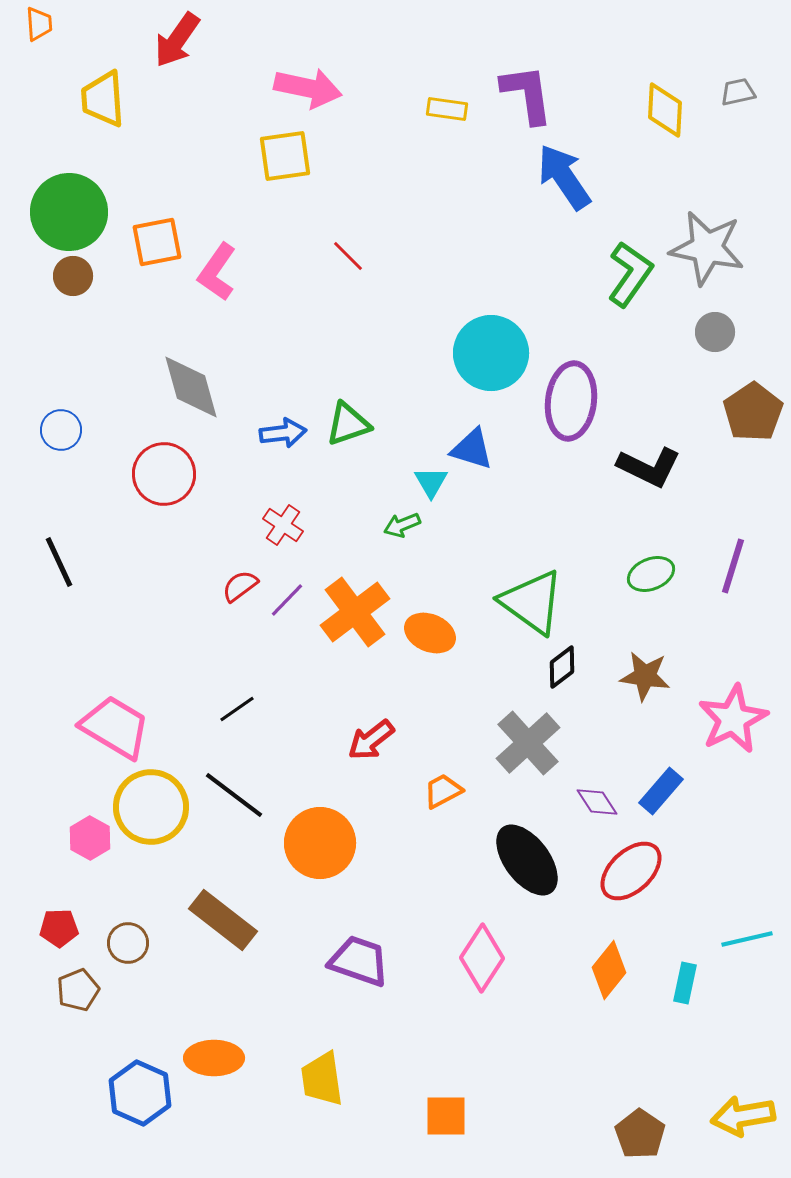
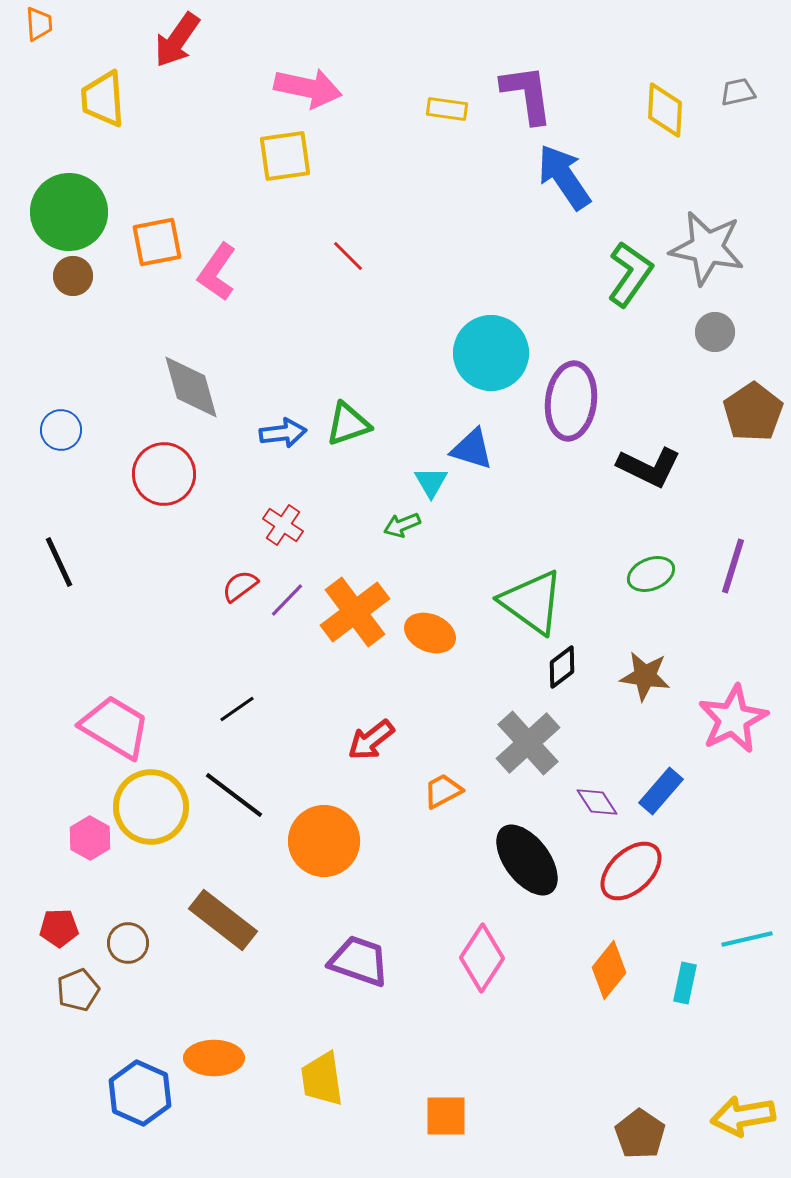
orange circle at (320, 843): moved 4 px right, 2 px up
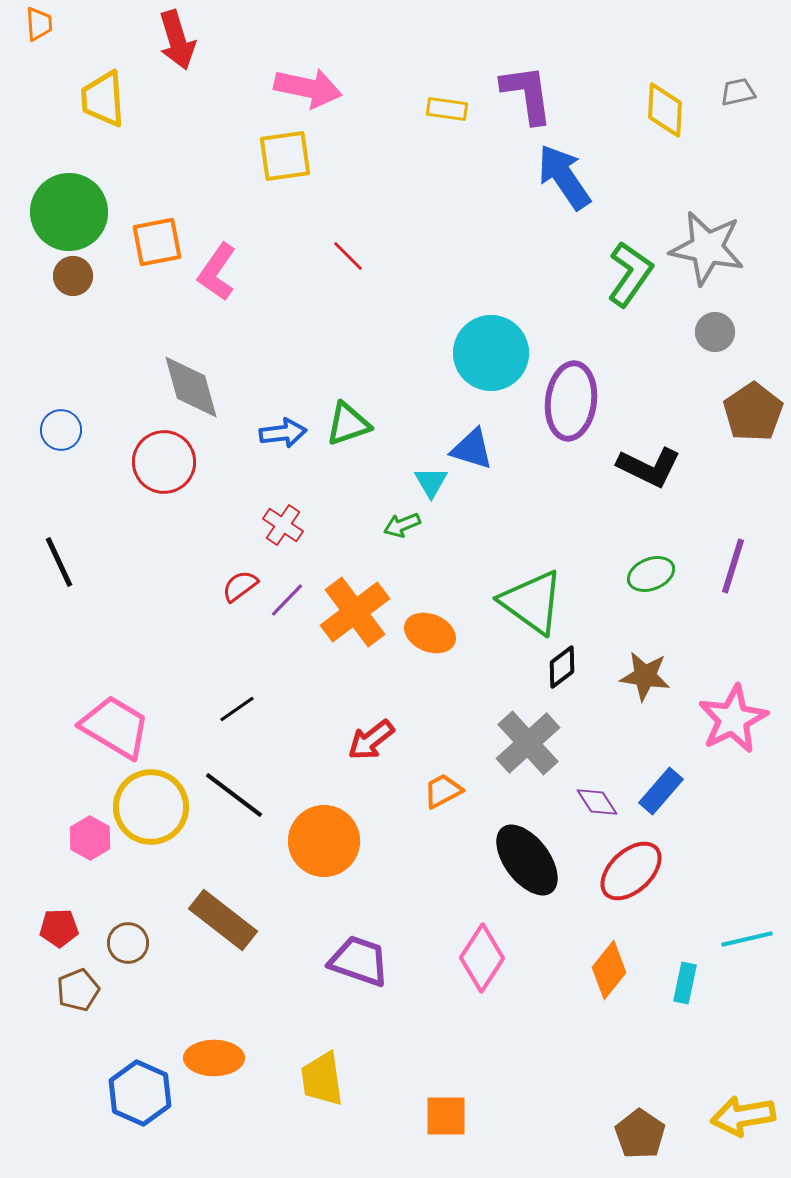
red arrow at (177, 40): rotated 52 degrees counterclockwise
red circle at (164, 474): moved 12 px up
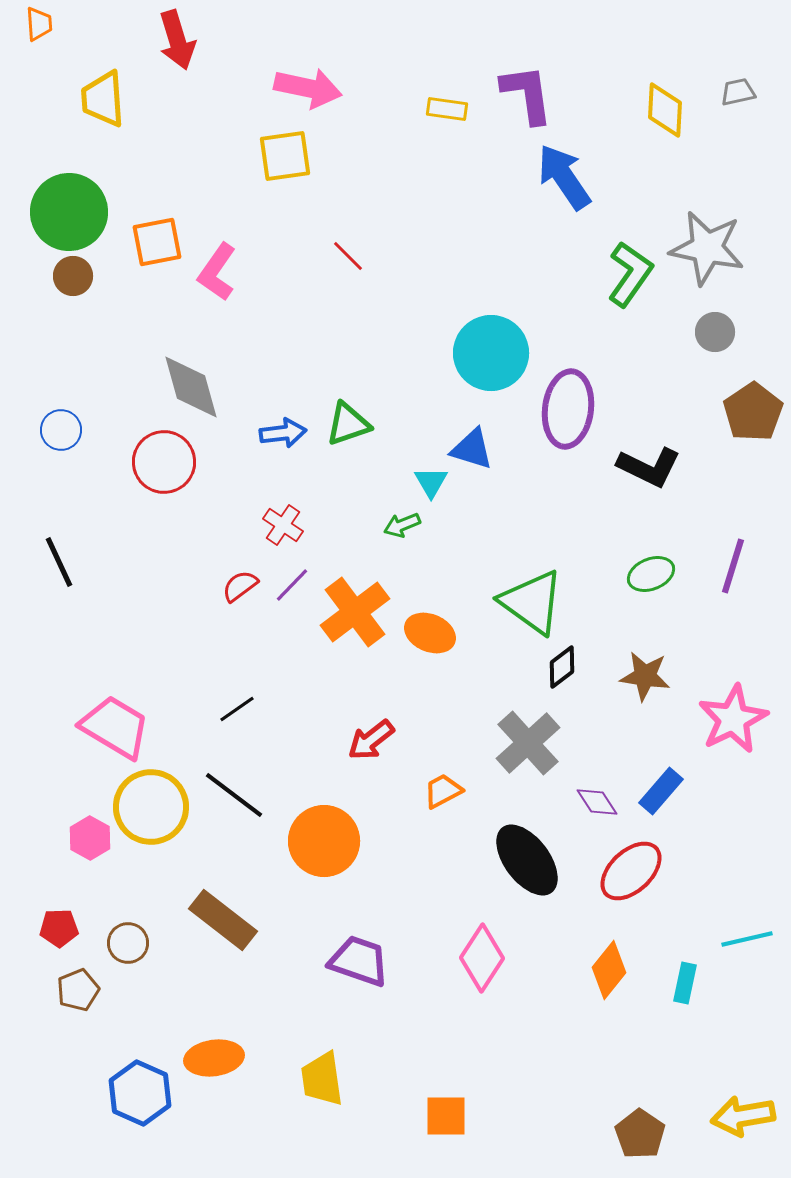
purple ellipse at (571, 401): moved 3 px left, 8 px down
purple line at (287, 600): moved 5 px right, 15 px up
orange ellipse at (214, 1058): rotated 8 degrees counterclockwise
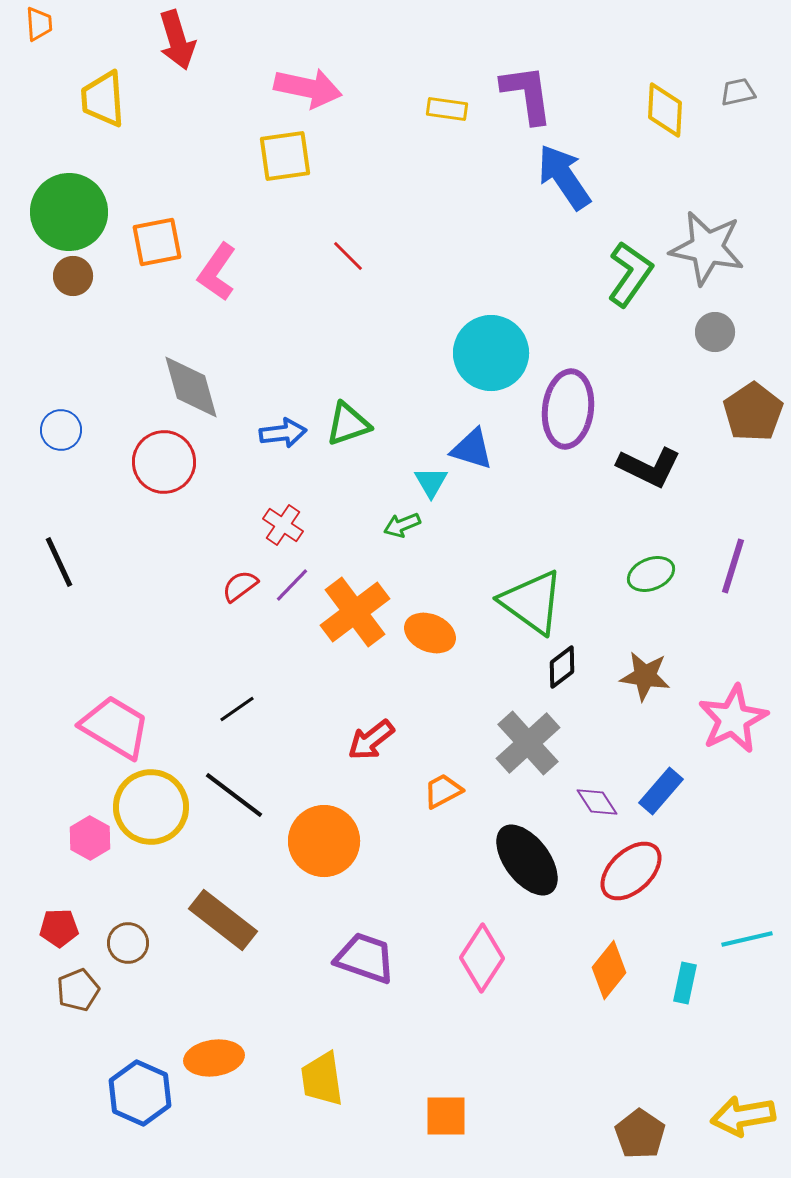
purple trapezoid at (359, 961): moved 6 px right, 3 px up
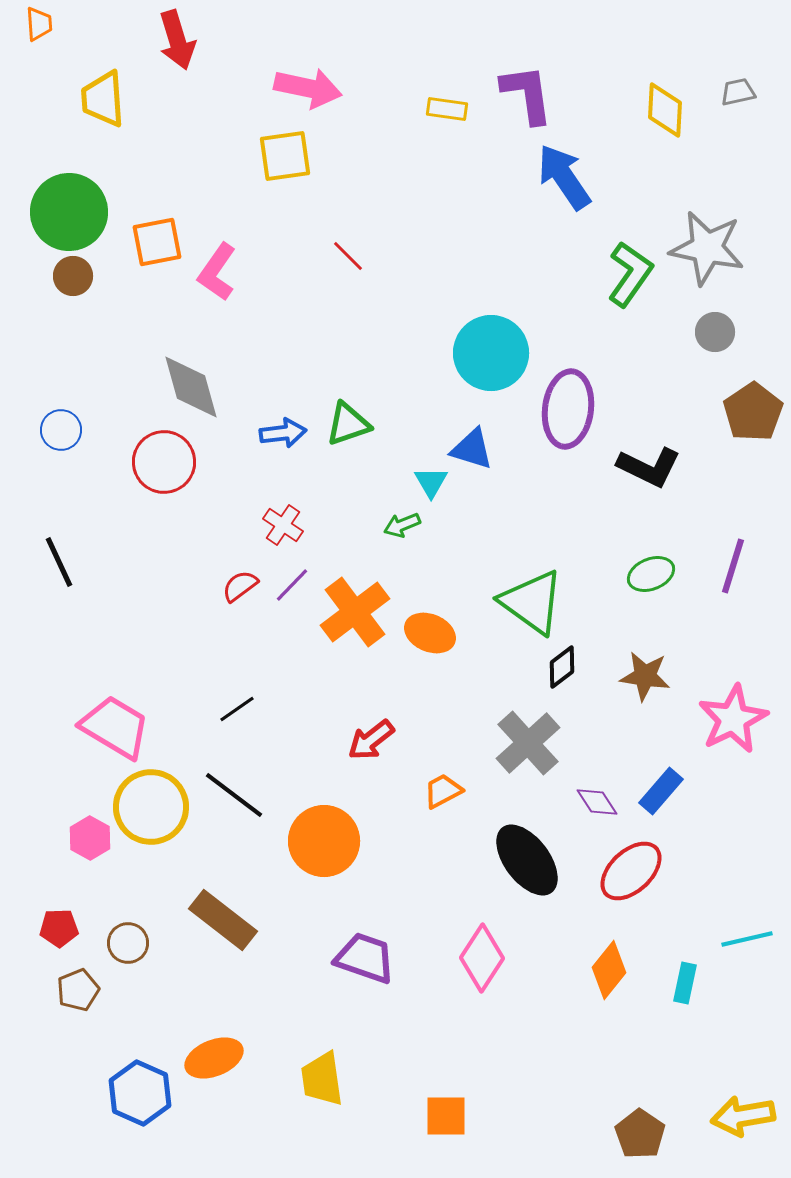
orange ellipse at (214, 1058): rotated 14 degrees counterclockwise
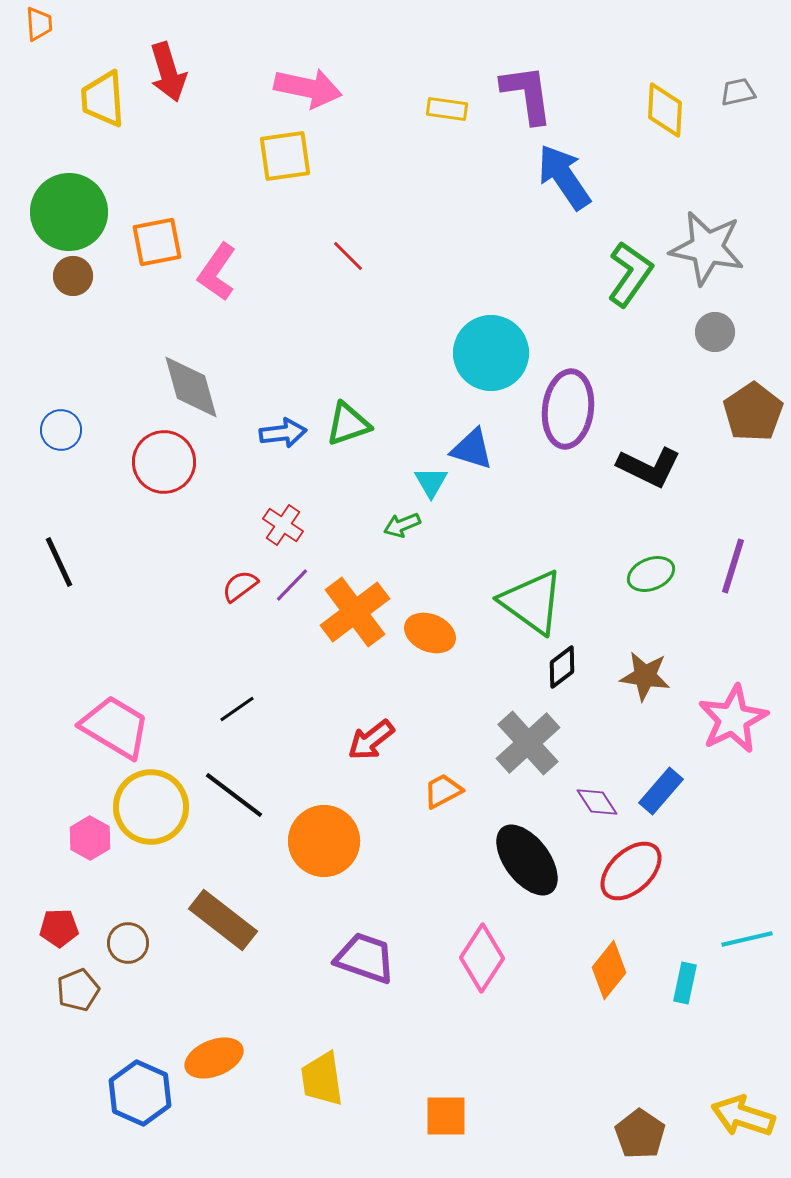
red arrow at (177, 40): moved 9 px left, 32 px down
yellow arrow at (743, 1116): rotated 28 degrees clockwise
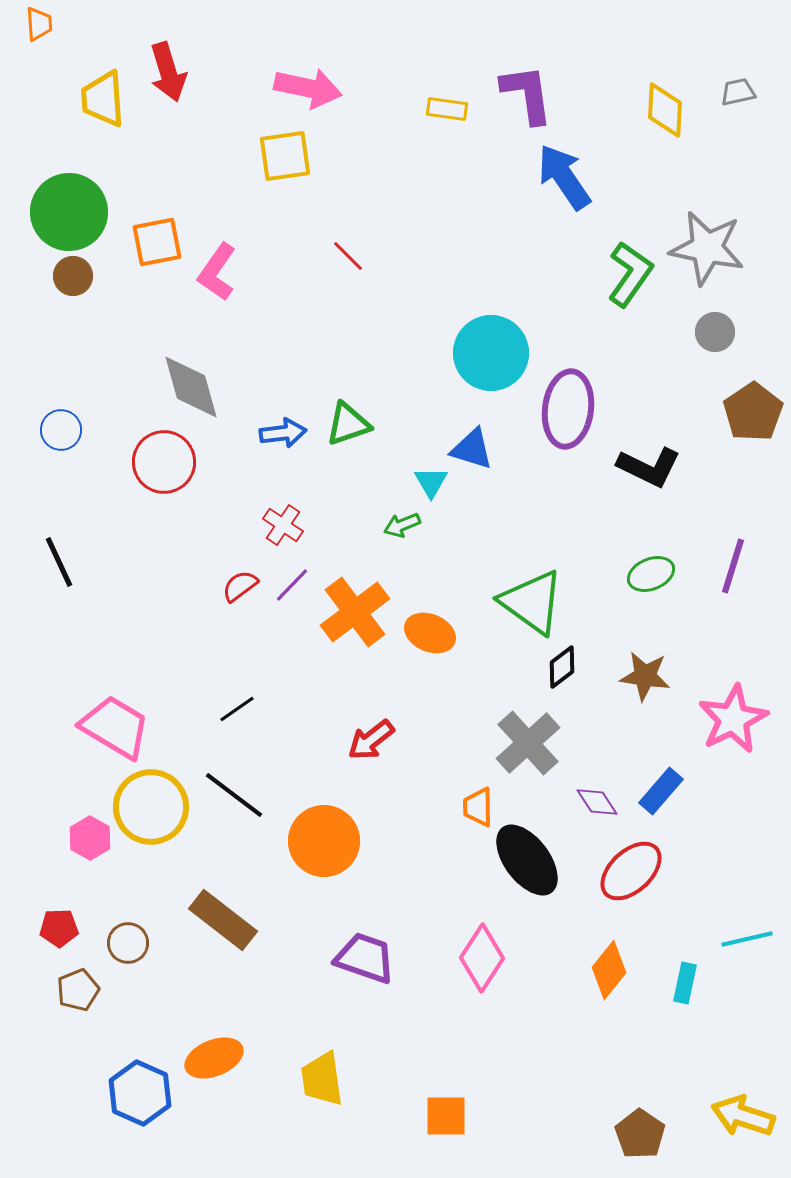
orange trapezoid at (443, 791): moved 35 px right, 16 px down; rotated 63 degrees counterclockwise
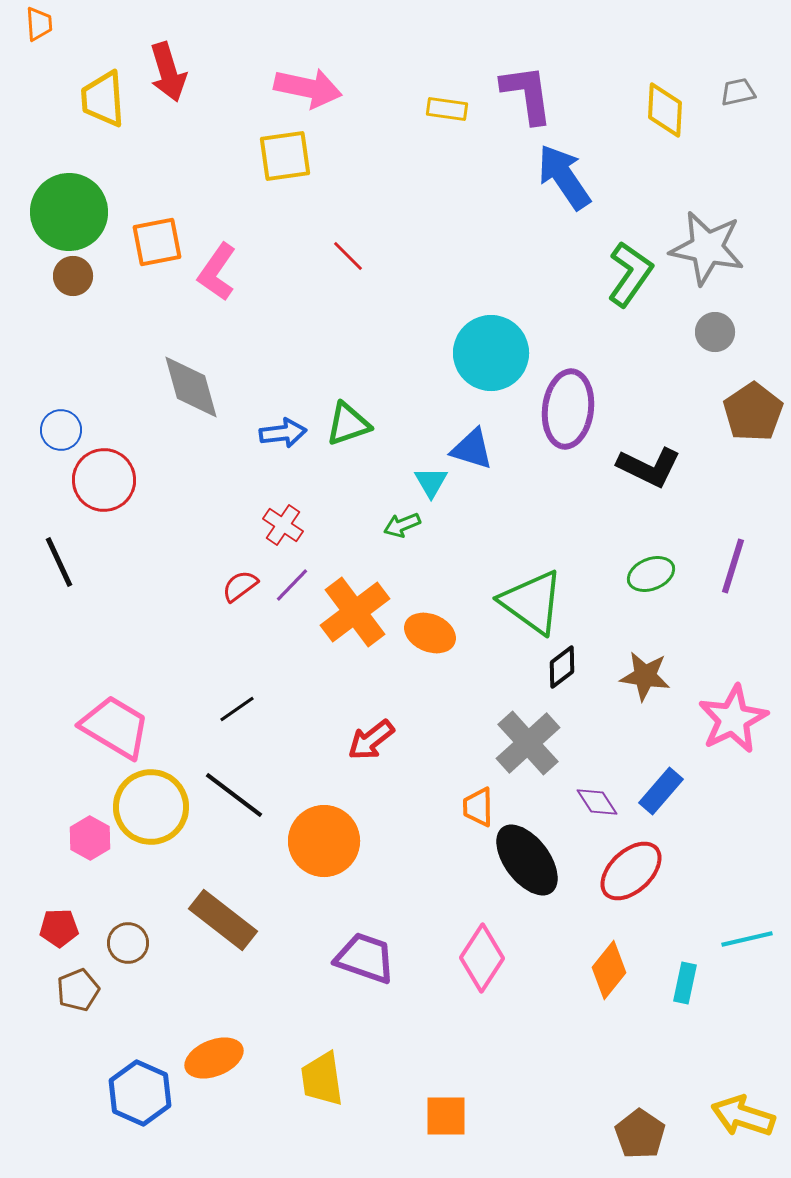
red circle at (164, 462): moved 60 px left, 18 px down
